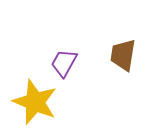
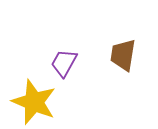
yellow star: moved 1 px left
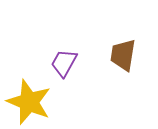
yellow star: moved 5 px left
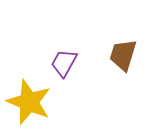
brown trapezoid: rotated 8 degrees clockwise
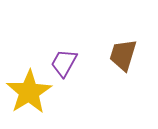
yellow star: moved 10 px up; rotated 18 degrees clockwise
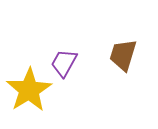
yellow star: moved 2 px up
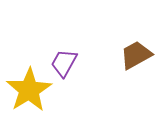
brown trapezoid: moved 13 px right; rotated 44 degrees clockwise
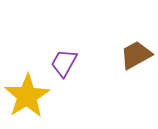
yellow star: moved 2 px left, 6 px down
